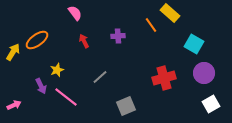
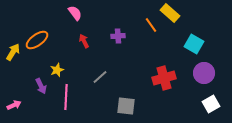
pink line: rotated 55 degrees clockwise
gray square: rotated 30 degrees clockwise
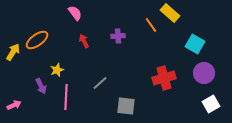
cyan square: moved 1 px right
gray line: moved 6 px down
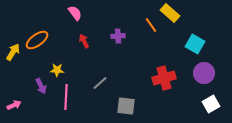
yellow star: rotated 24 degrees clockwise
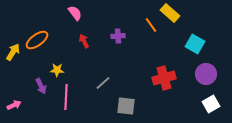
purple circle: moved 2 px right, 1 px down
gray line: moved 3 px right
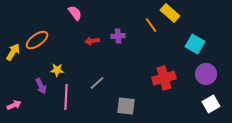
red arrow: moved 8 px right; rotated 72 degrees counterclockwise
gray line: moved 6 px left
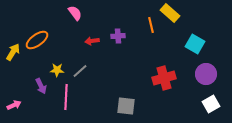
orange line: rotated 21 degrees clockwise
gray line: moved 17 px left, 12 px up
